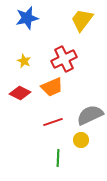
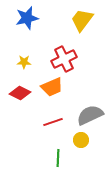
yellow star: moved 1 px down; rotated 24 degrees counterclockwise
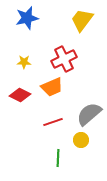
red diamond: moved 2 px down
gray semicircle: moved 1 px left, 1 px up; rotated 16 degrees counterclockwise
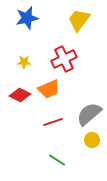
yellow trapezoid: moved 3 px left
orange trapezoid: moved 3 px left, 2 px down
yellow circle: moved 11 px right
green line: moved 1 px left, 2 px down; rotated 60 degrees counterclockwise
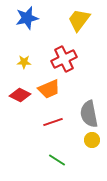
gray semicircle: rotated 60 degrees counterclockwise
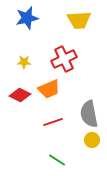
yellow trapezoid: rotated 130 degrees counterclockwise
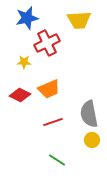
red cross: moved 17 px left, 16 px up
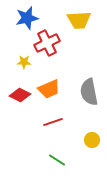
gray semicircle: moved 22 px up
